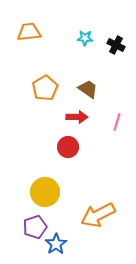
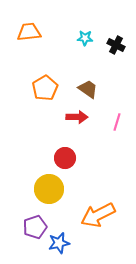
red circle: moved 3 px left, 11 px down
yellow circle: moved 4 px right, 3 px up
blue star: moved 3 px right, 1 px up; rotated 20 degrees clockwise
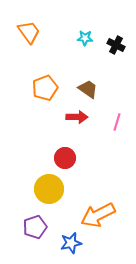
orange trapezoid: rotated 60 degrees clockwise
orange pentagon: rotated 10 degrees clockwise
blue star: moved 12 px right
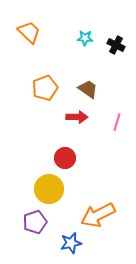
orange trapezoid: rotated 10 degrees counterclockwise
purple pentagon: moved 5 px up
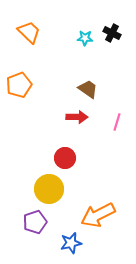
black cross: moved 4 px left, 12 px up
orange pentagon: moved 26 px left, 3 px up
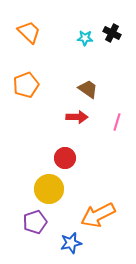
orange pentagon: moved 7 px right
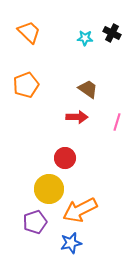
orange arrow: moved 18 px left, 5 px up
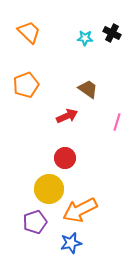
red arrow: moved 10 px left, 1 px up; rotated 25 degrees counterclockwise
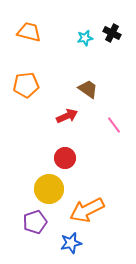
orange trapezoid: rotated 30 degrees counterclockwise
cyan star: rotated 14 degrees counterclockwise
orange pentagon: rotated 15 degrees clockwise
pink line: moved 3 px left, 3 px down; rotated 54 degrees counterclockwise
orange arrow: moved 7 px right
